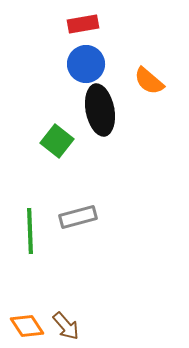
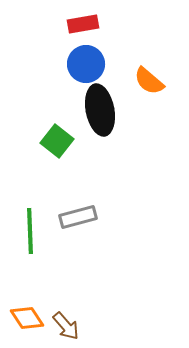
orange diamond: moved 8 px up
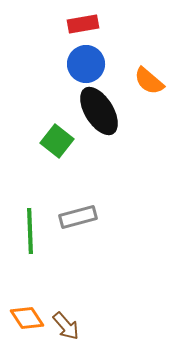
black ellipse: moved 1 px left, 1 px down; rotated 21 degrees counterclockwise
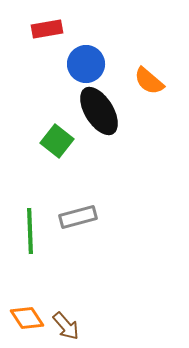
red rectangle: moved 36 px left, 5 px down
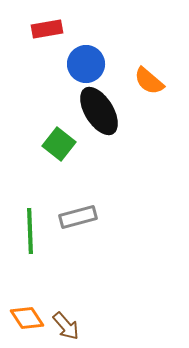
green square: moved 2 px right, 3 px down
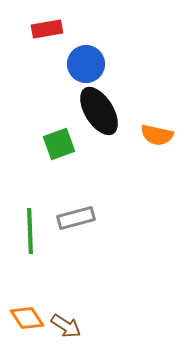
orange semicircle: moved 8 px right, 54 px down; rotated 28 degrees counterclockwise
green square: rotated 32 degrees clockwise
gray rectangle: moved 2 px left, 1 px down
brown arrow: rotated 16 degrees counterclockwise
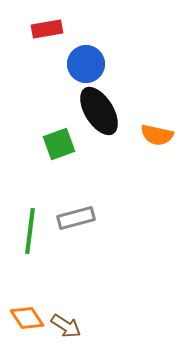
green line: rotated 9 degrees clockwise
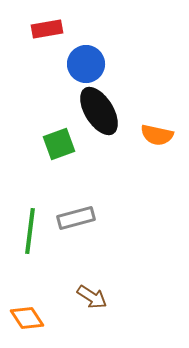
brown arrow: moved 26 px right, 29 px up
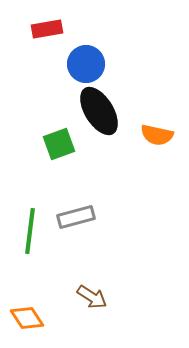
gray rectangle: moved 1 px up
